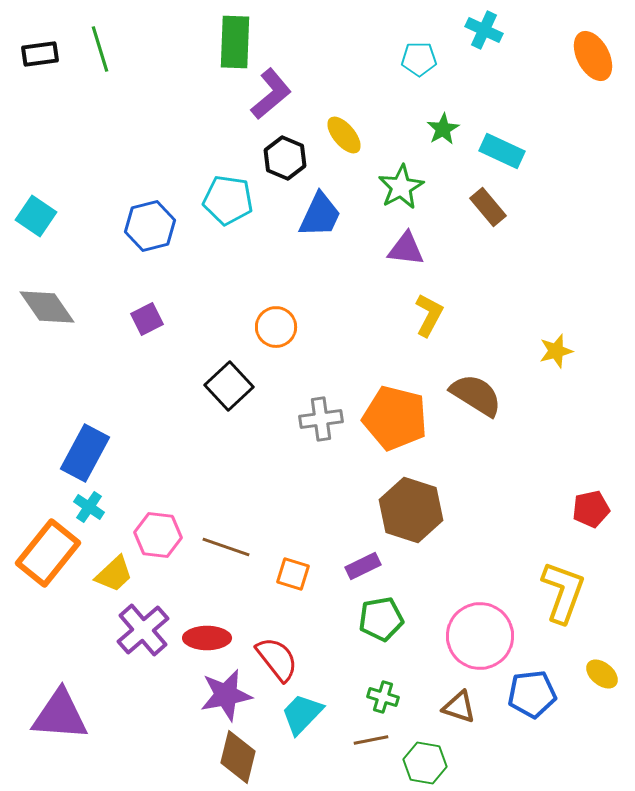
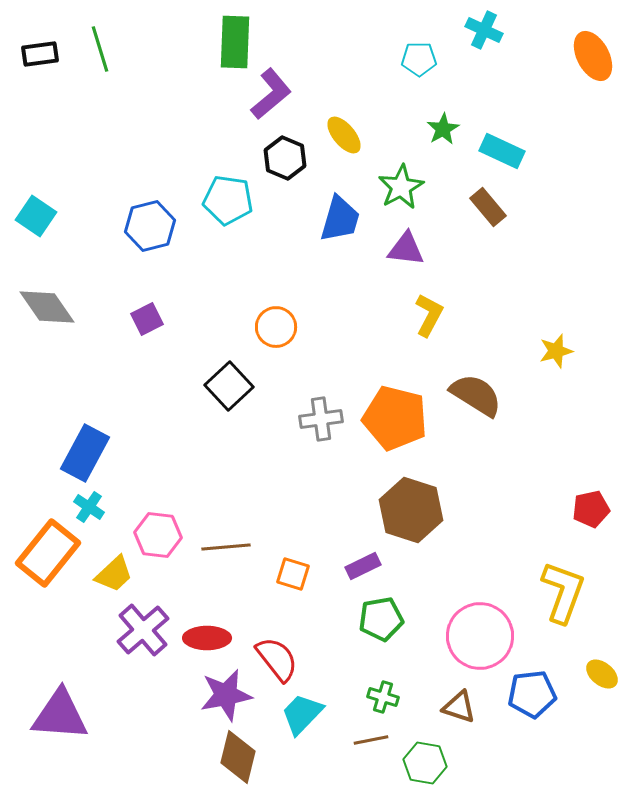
blue trapezoid at (320, 215): moved 20 px right, 4 px down; rotated 9 degrees counterclockwise
brown line at (226, 547): rotated 24 degrees counterclockwise
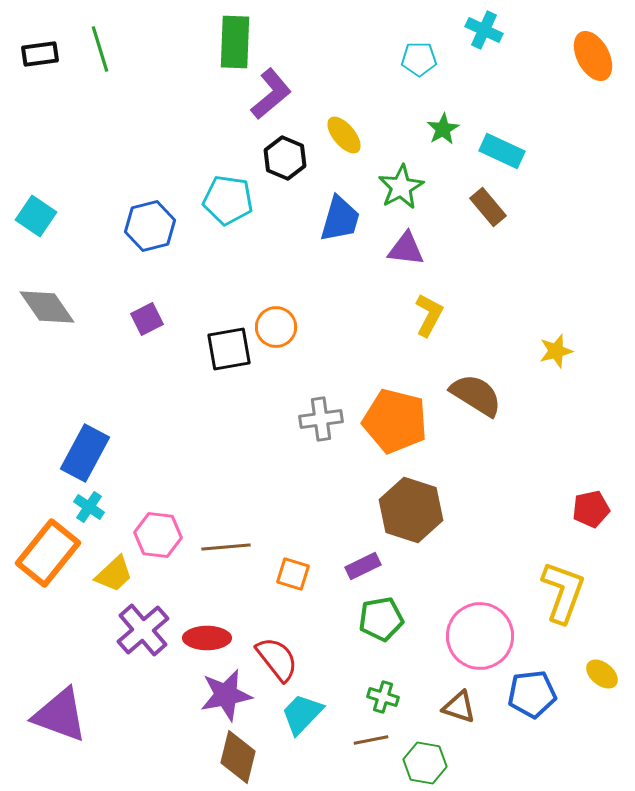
black square at (229, 386): moved 37 px up; rotated 33 degrees clockwise
orange pentagon at (395, 418): moved 3 px down
purple triangle at (60, 715): rotated 16 degrees clockwise
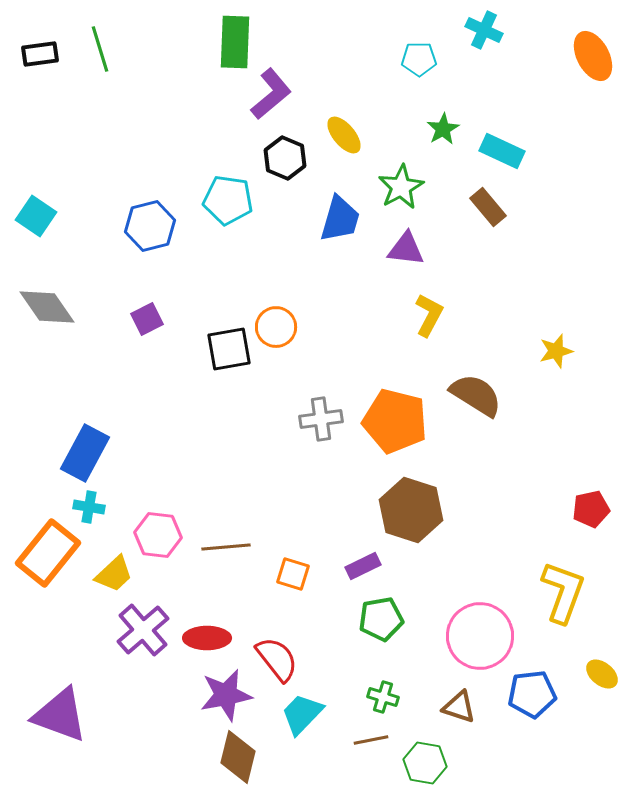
cyan cross at (89, 507): rotated 24 degrees counterclockwise
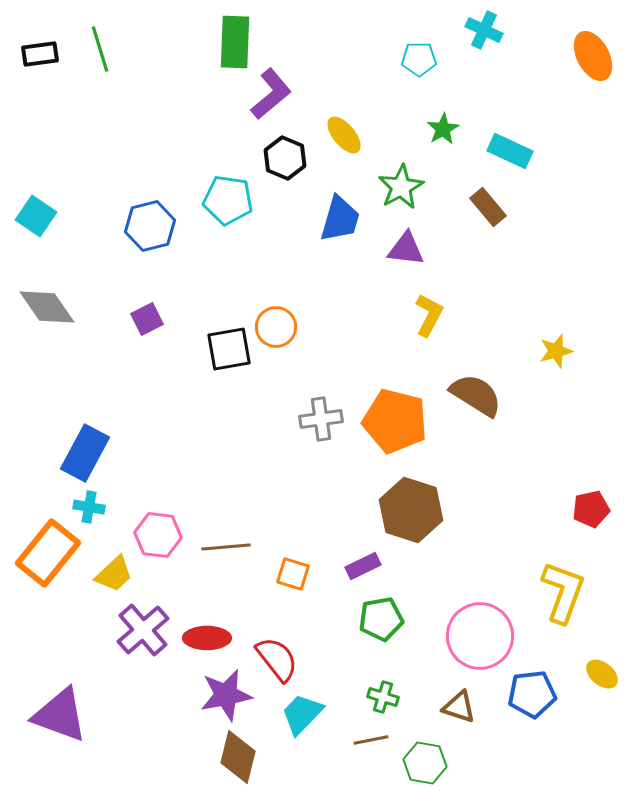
cyan rectangle at (502, 151): moved 8 px right
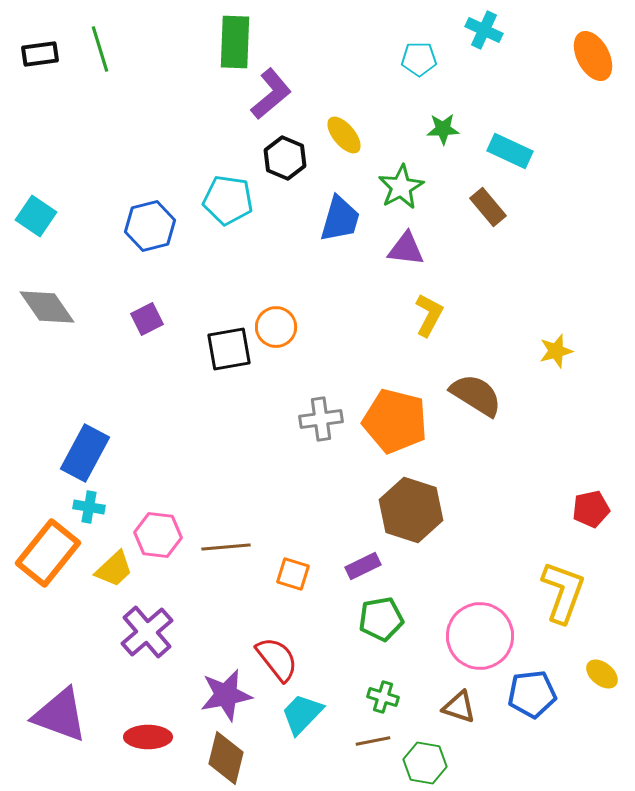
green star at (443, 129): rotated 28 degrees clockwise
yellow trapezoid at (114, 574): moved 5 px up
purple cross at (143, 630): moved 4 px right, 2 px down
red ellipse at (207, 638): moved 59 px left, 99 px down
brown line at (371, 740): moved 2 px right, 1 px down
brown diamond at (238, 757): moved 12 px left, 1 px down
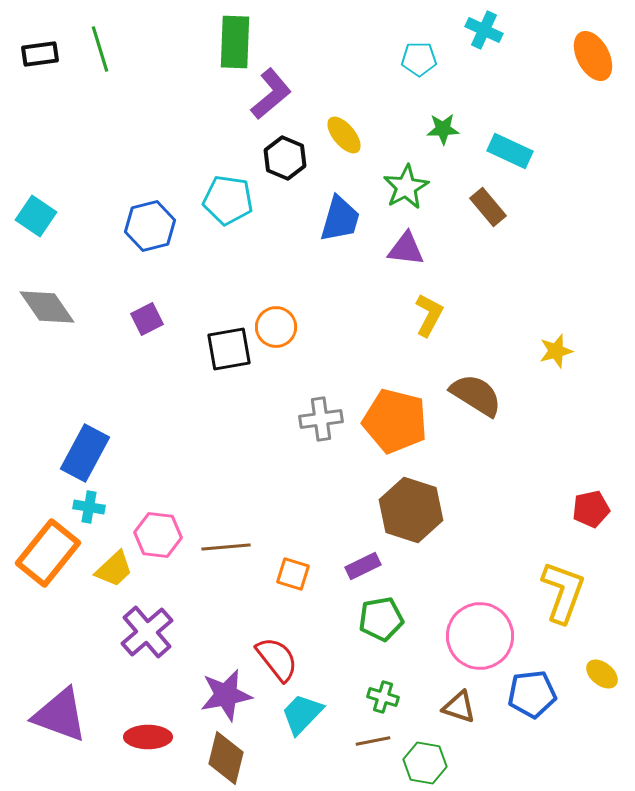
green star at (401, 187): moved 5 px right
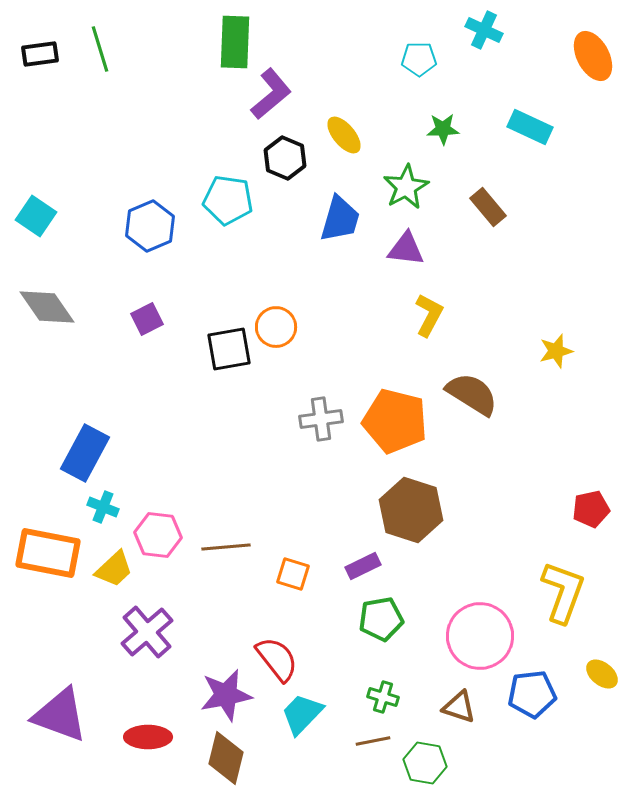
cyan rectangle at (510, 151): moved 20 px right, 24 px up
blue hexagon at (150, 226): rotated 9 degrees counterclockwise
brown semicircle at (476, 395): moved 4 px left, 1 px up
cyan cross at (89, 507): moved 14 px right; rotated 12 degrees clockwise
orange rectangle at (48, 553): rotated 62 degrees clockwise
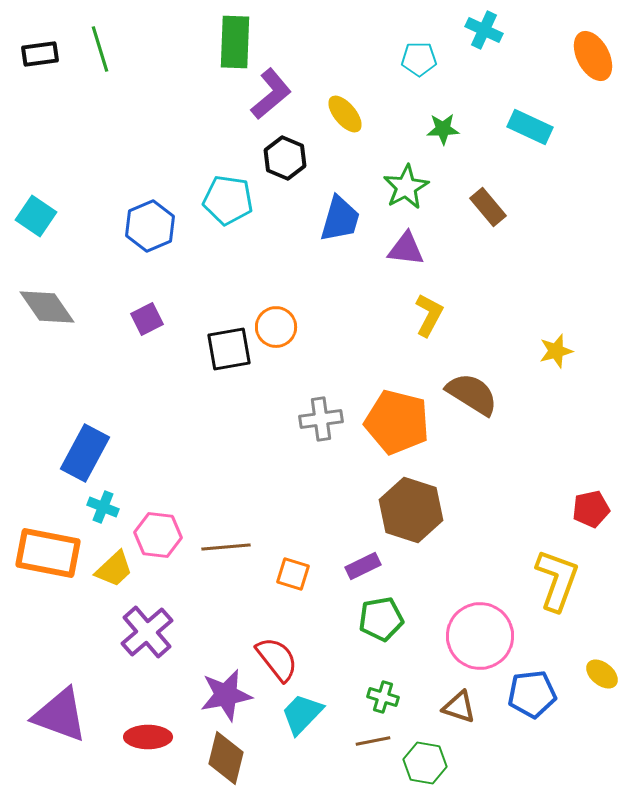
yellow ellipse at (344, 135): moved 1 px right, 21 px up
orange pentagon at (395, 421): moved 2 px right, 1 px down
yellow L-shape at (563, 592): moved 6 px left, 12 px up
